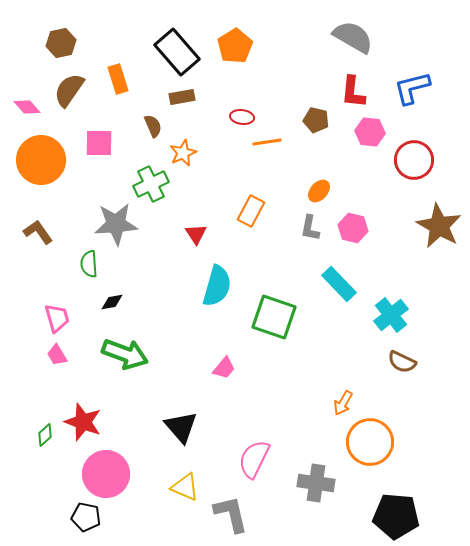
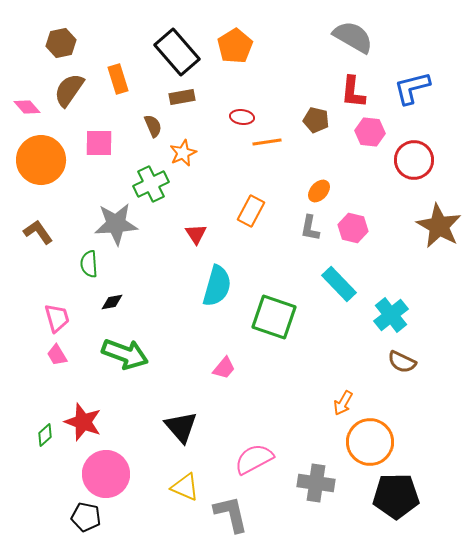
pink semicircle at (254, 459): rotated 36 degrees clockwise
black pentagon at (396, 516): moved 20 px up; rotated 6 degrees counterclockwise
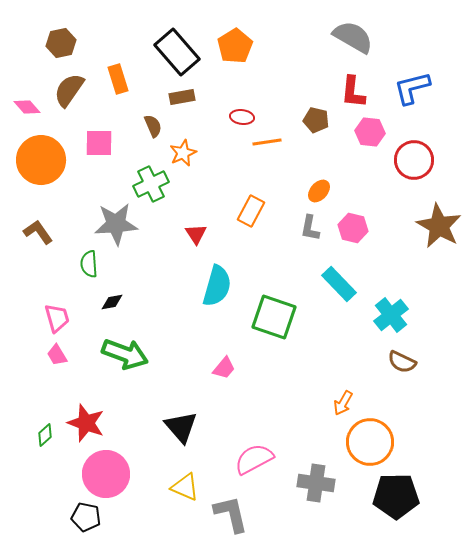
red star at (83, 422): moved 3 px right, 1 px down
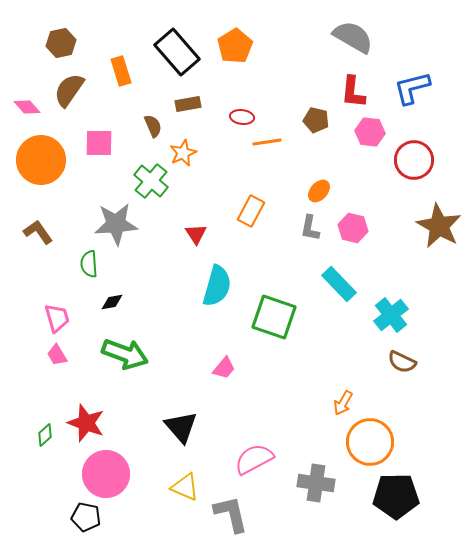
orange rectangle at (118, 79): moved 3 px right, 8 px up
brown rectangle at (182, 97): moved 6 px right, 7 px down
green cross at (151, 184): moved 3 px up; rotated 24 degrees counterclockwise
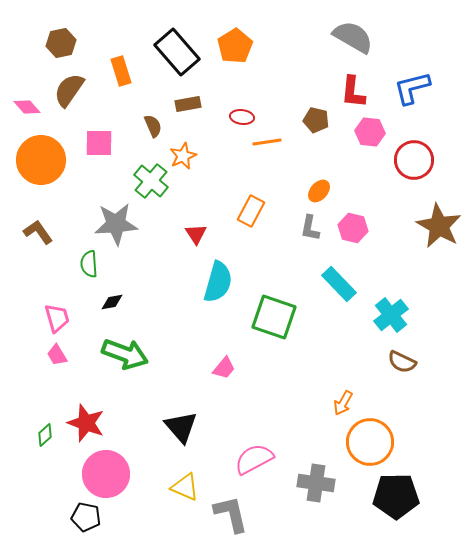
orange star at (183, 153): moved 3 px down
cyan semicircle at (217, 286): moved 1 px right, 4 px up
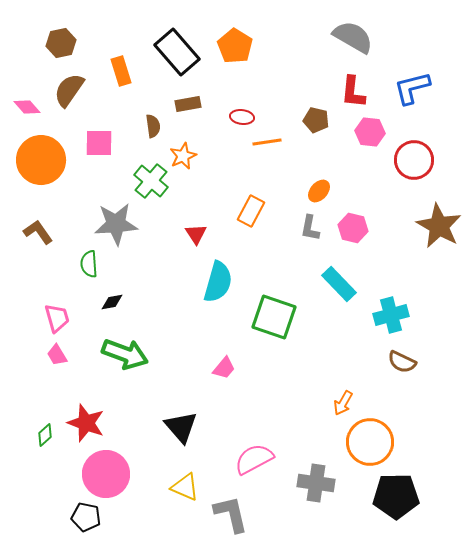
orange pentagon at (235, 46): rotated 8 degrees counterclockwise
brown semicircle at (153, 126): rotated 15 degrees clockwise
cyan cross at (391, 315): rotated 24 degrees clockwise
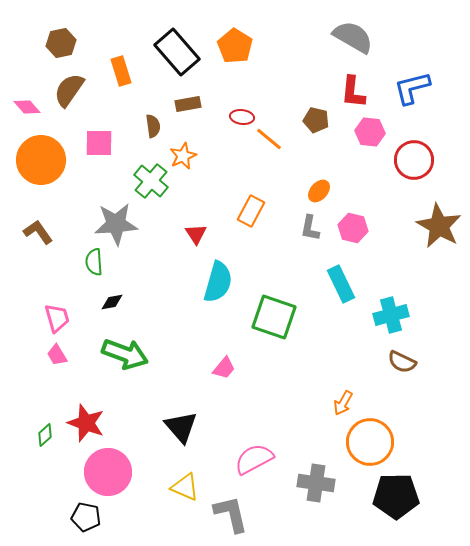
orange line at (267, 142): moved 2 px right, 3 px up; rotated 48 degrees clockwise
green semicircle at (89, 264): moved 5 px right, 2 px up
cyan rectangle at (339, 284): moved 2 px right; rotated 18 degrees clockwise
pink circle at (106, 474): moved 2 px right, 2 px up
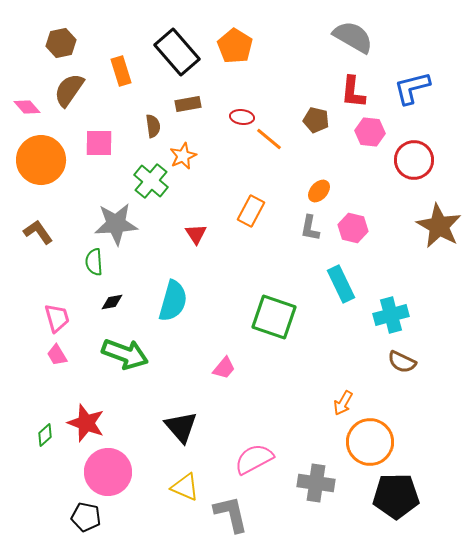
cyan semicircle at (218, 282): moved 45 px left, 19 px down
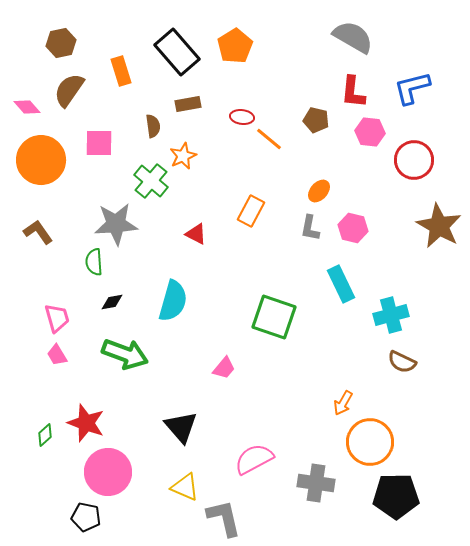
orange pentagon at (235, 46): rotated 8 degrees clockwise
red triangle at (196, 234): rotated 30 degrees counterclockwise
gray L-shape at (231, 514): moved 7 px left, 4 px down
